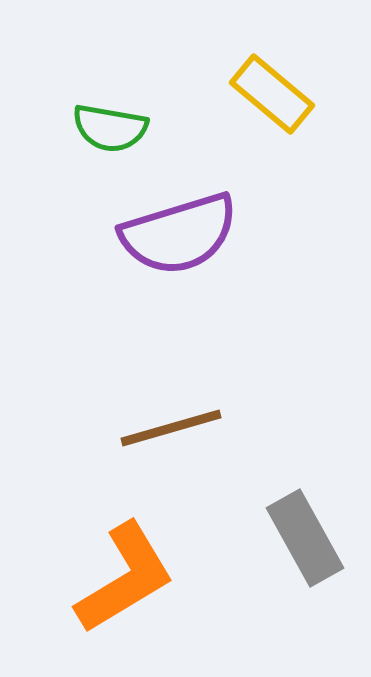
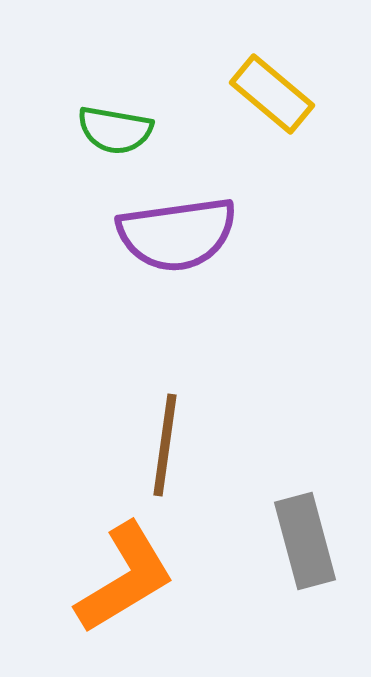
green semicircle: moved 5 px right, 2 px down
purple semicircle: moved 2 px left; rotated 9 degrees clockwise
brown line: moved 6 px left, 17 px down; rotated 66 degrees counterclockwise
gray rectangle: moved 3 px down; rotated 14 degrees clockwise
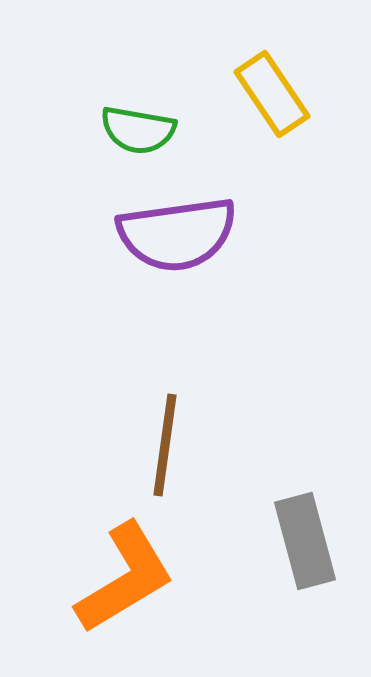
yellow rectangle: rotated 16 degrees clockwise
green semicircle: moved 23 px right
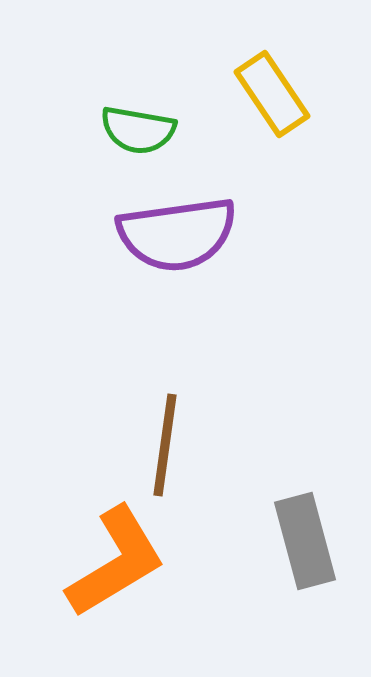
orange L-shape: moved 9 px left, 16 px up
